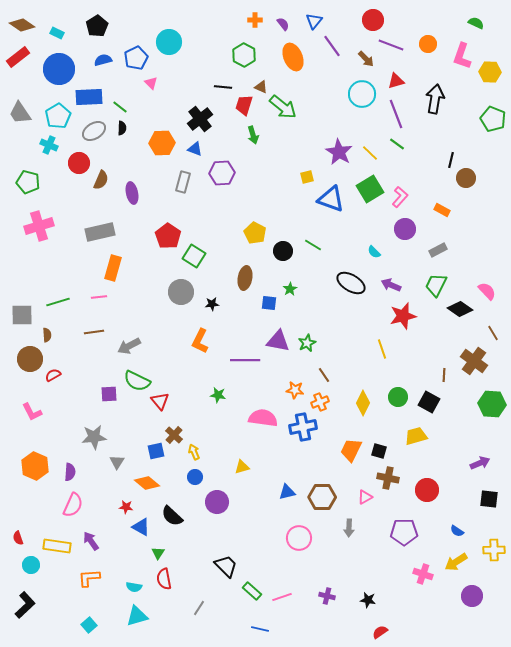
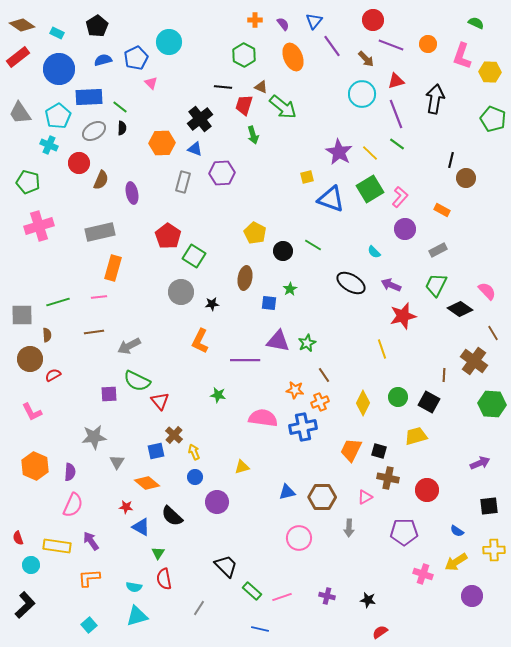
black square at (489, 499): moved 7 px down; rotated 12 degrees counterclockwise
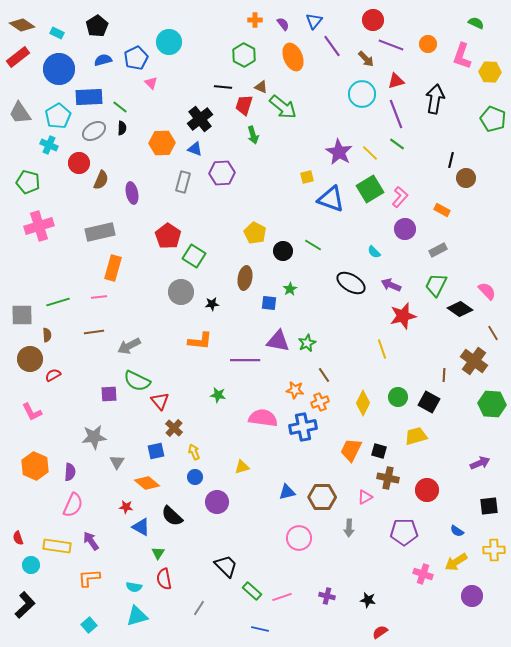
orange L-shape at (200, 341): rotated 110 degrees counterclockwise
brown cross at (174, 435): moved 7 px up
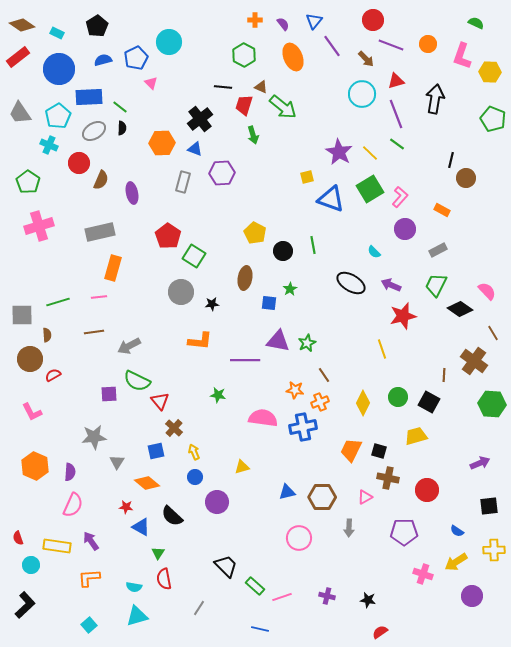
green pentagon at (28, 182): rotated 20 degrees clockwise
green line at (313, 245): rotated 48 degrees clockwise
green rectangle at (252, 591): moved 3 px right, 5 px up
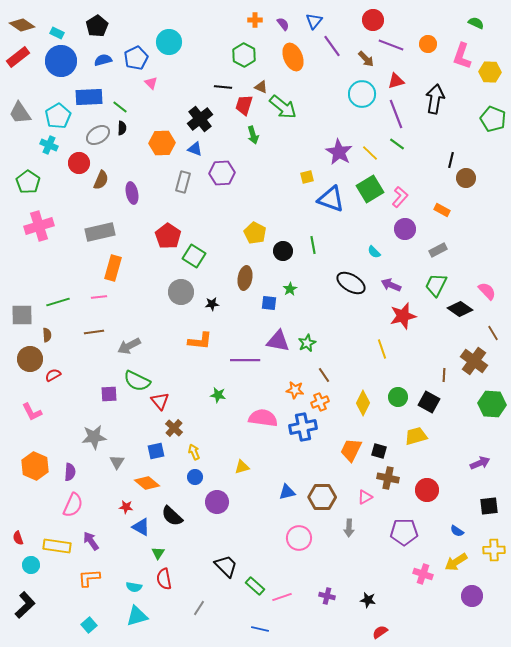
blue circle at (59, 69): moved 2 px right, 8 px up
gray ellipse at (94, 131): moved 4 px right, 4 px down
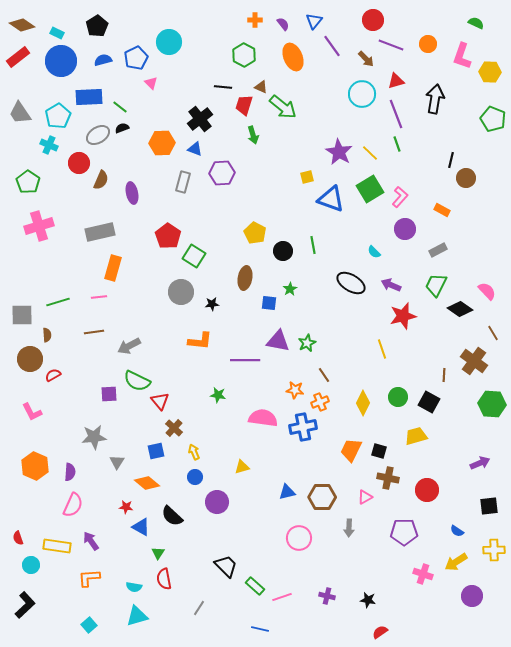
black semicircle at (122, 128): rotated 112 degrees counterclockwise
green line at (397, 144): rotated 35 degrees clockwise
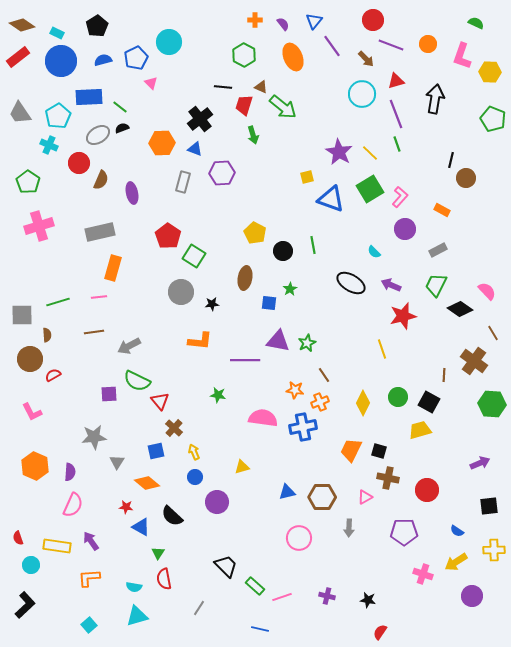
yellow trapezoid at (416, 436): moved 4 px right, 6 px up
red semicircle at (380, 632): rotated 21 degrees counterclockwise
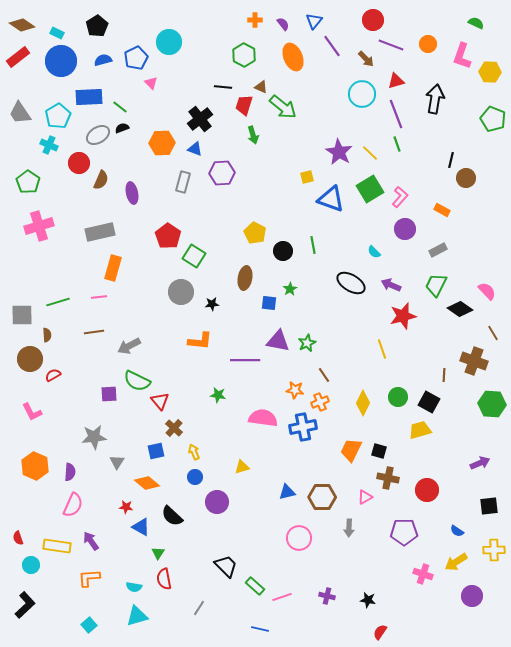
brown cross at (474, 361): rotated 16 degrees counterclockwise
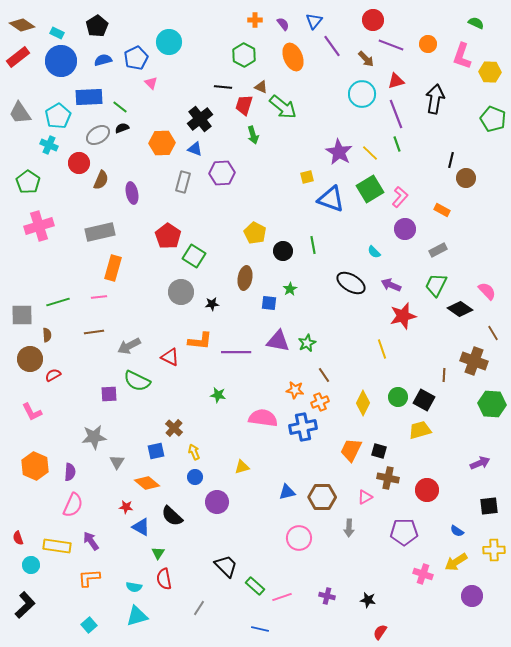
purple line at (245, 360): moved 9 px left, 8 px up
red triangle at (160, 401): moved 10 px right, 44 px up; rotated 24 degrees counterclockwise
black square at (429, 402): moved 5 px left, 2 px up
